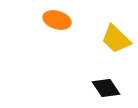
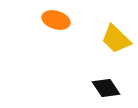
orange ellipse: moved 1 px left
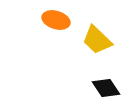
yellow trapezoid: moved 19 px left, 1 px down
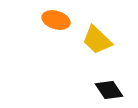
black diamond: moved 3 px right, 2 px down
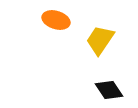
yellow trapezoid: moved 3 px right; rotated 80 degrees clockwise
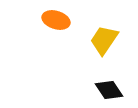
yellow trapezoid: moved 4 px right
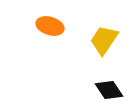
orange ellipse: moved 6 px left, 6 px down
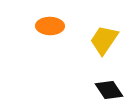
orange ellipse: rotated 16 degrees counterclockwise
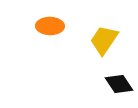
black diamond: moved 10 px right, 6 px up
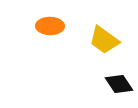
yellow trapezoid: rotated 88 degrees counterclockwise
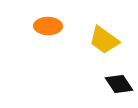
orange ellipse: moved 2 px left
